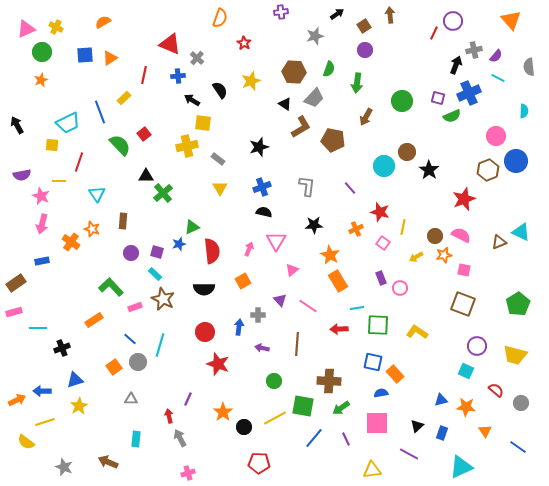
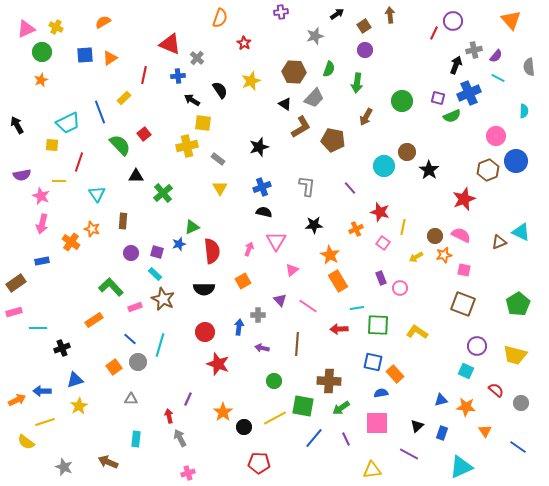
black triangle at (146, 176): moved 10 px left
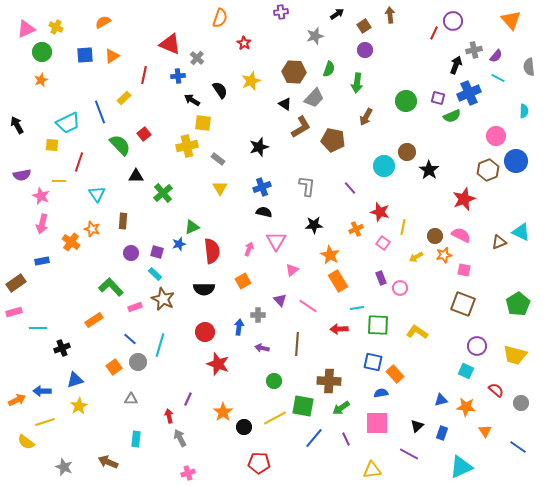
orange triangle at (110, 58): moved 2 px right, 2 px up
green circle at (402, 101): moved 4 px right
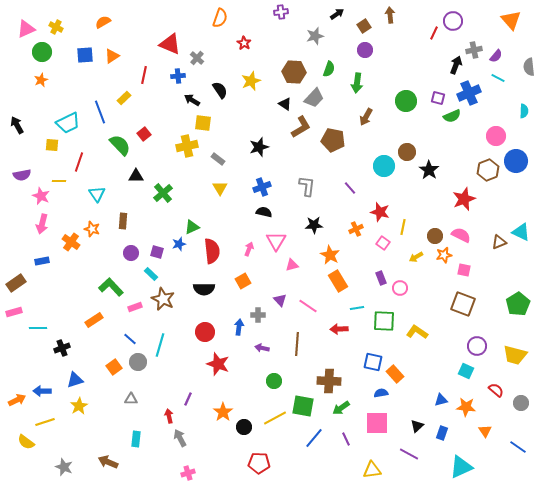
pink triangle at (292, 270): moved 5 px up; rotated 24 degrees clockwise
cyan rectangle at (155, 274): moved 4 px left
green square at (378, 325): moved 6 px right, 4 px up
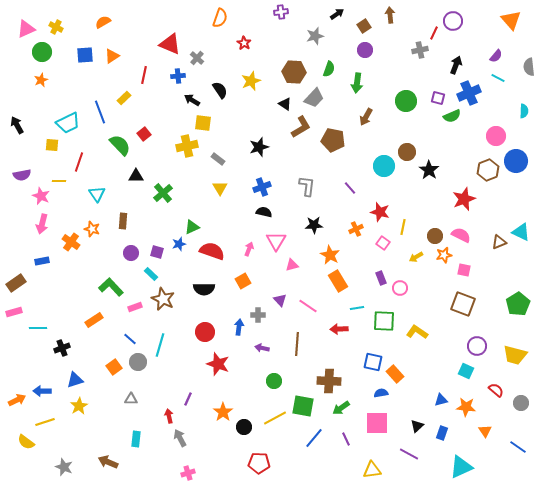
gray cross at (474, 50): moved 54 px left
red semicircle at (212, 251): rotated 65 degrees counterclockwise
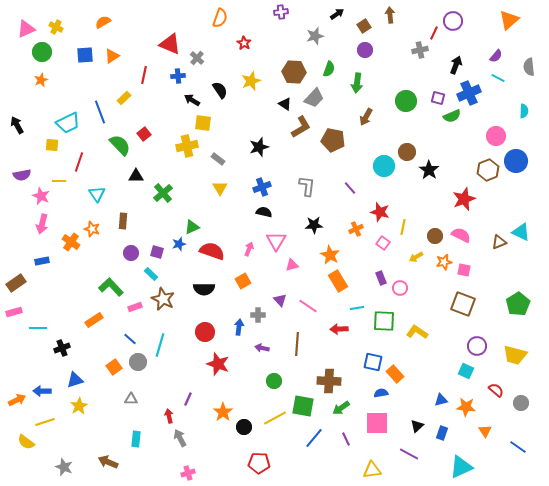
orange triangle at (511, 20): moved 2 px left; rotated 30 degrees clockwise
orange star at (444, 255): moved 7 px down
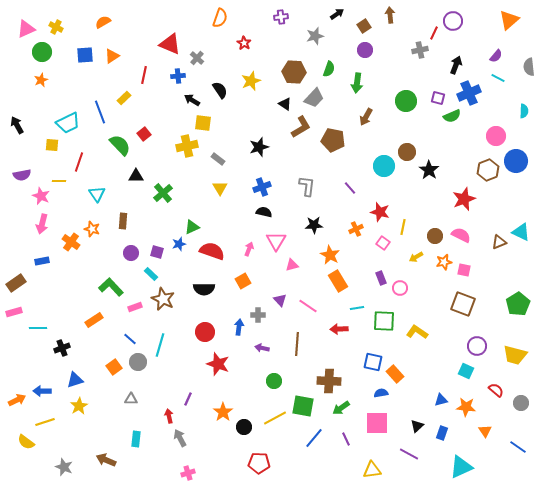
purple cross at (281, 12): moved 5 px down
brown arrow at (108, 462): moved 2 px left, 2 px up
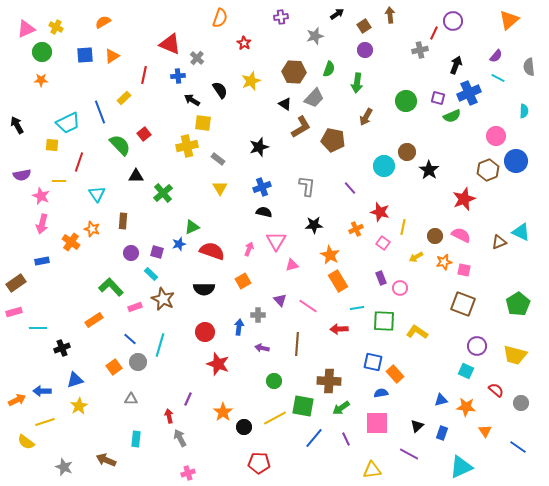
orange star at (41, 80): rotated 24 degrees clockwise
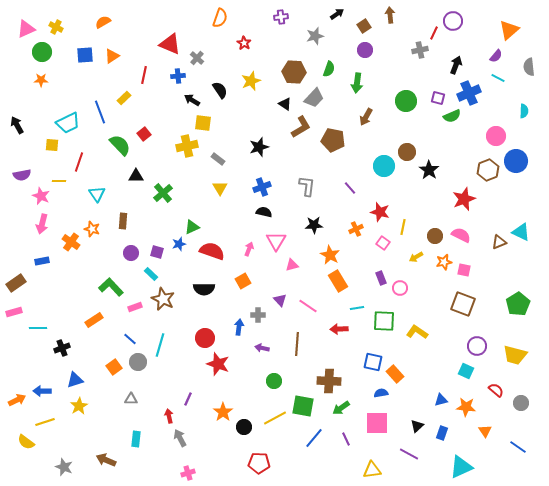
orange triangle at (509, 20): moved 10 px down
red circle at (205, 332): moved 6 px down
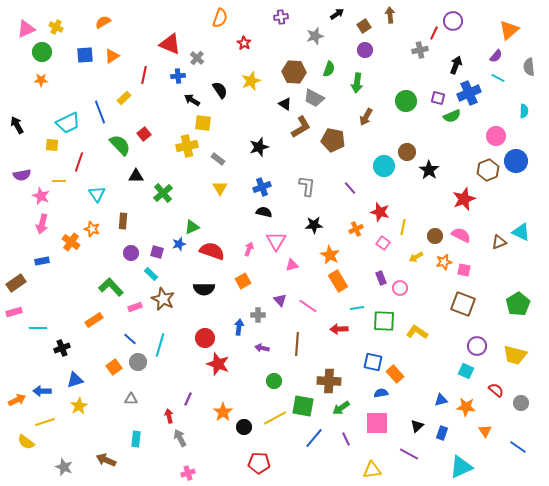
gray trapezoid at (314, 98): rotated 75 degrees clockwise
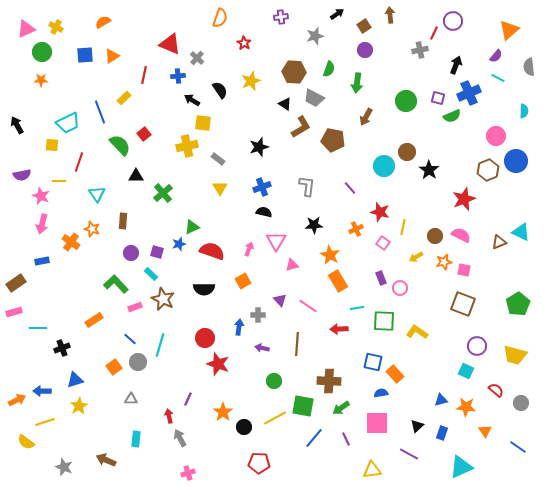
green L-shape at (111, 287): moved 5 px right, 3 px up
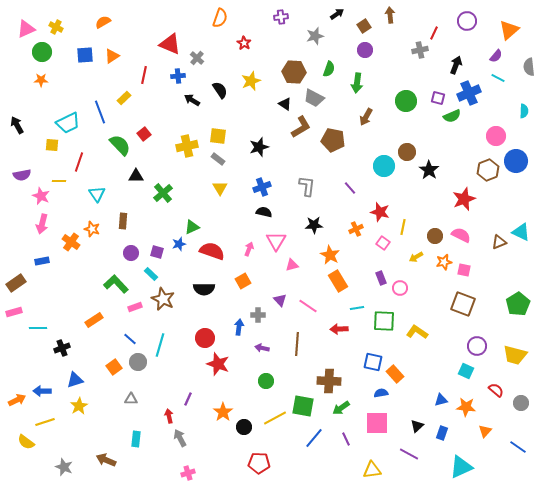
purple circle at (453, 21): moved 14 px right
yellow square at (203, 123): moved 15 px right, 13 px down
green circle at (274, 381): moved 8 px left
orange triangle at (485, 431): rotated 16 degrees clockwise
